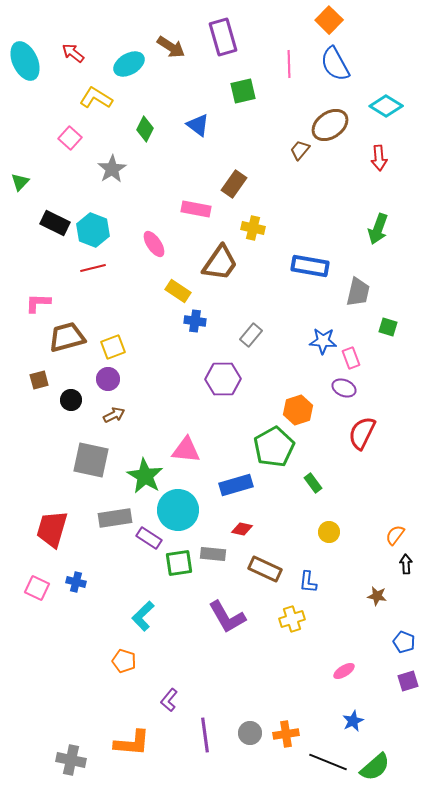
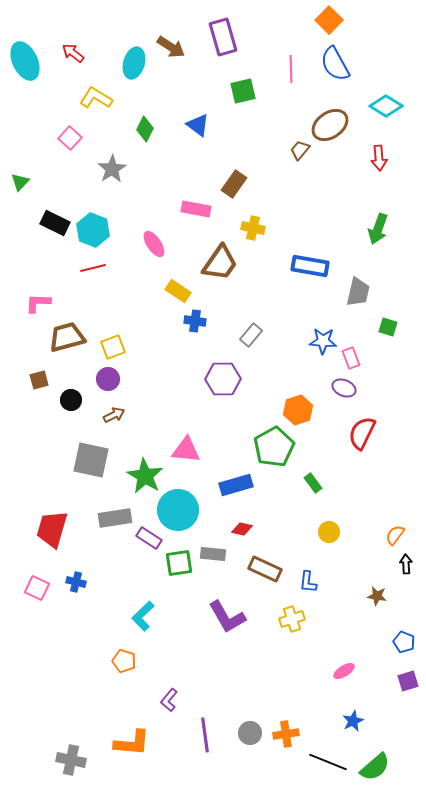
cyan ellipse at (129, 64): moved 5 px right, 1 px up; rotated 44 degrees counterclockwise
pink line at (289, 64): moved 2 px right, 5 px down
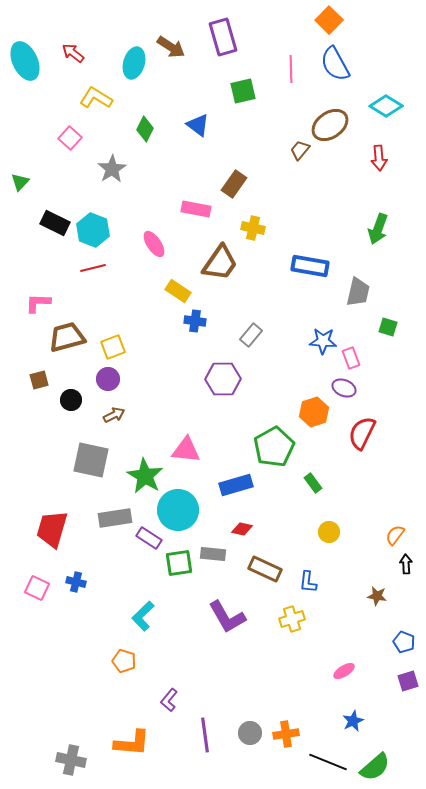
orange hexagon at (298, 410): moved 16 px right, 2 px down
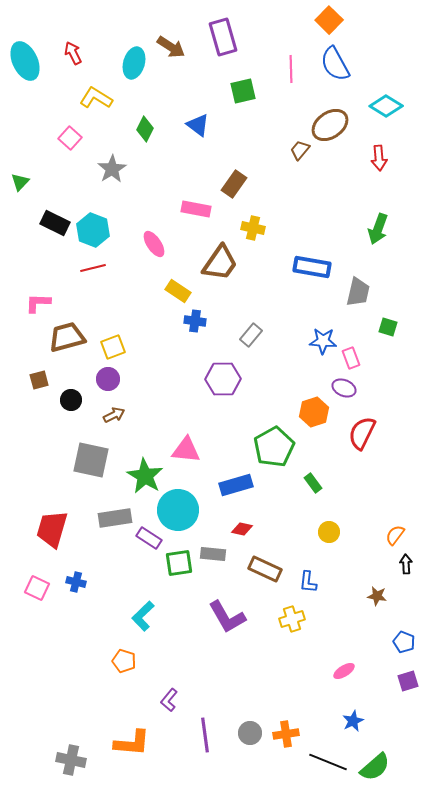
red arrow at (73, 53): rotated 25 degrees clockwise
blue rectangle at (310, 266): moved 2 px right, 1 px down
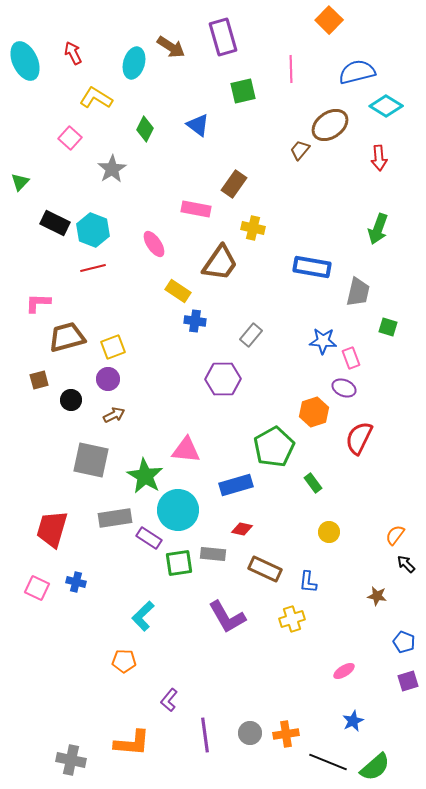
blue semicircle at (335, 64): moved 22 px right, 8 px down; rotated 105 degrees clockwise
red semicircle at (362, 433): moved 3 px left, 5 px down
black arrow at (406, 564): rotated 42 degrees counterclockwise
orange pentagon at (124, 661): rotated 15 degrees counterclockwise
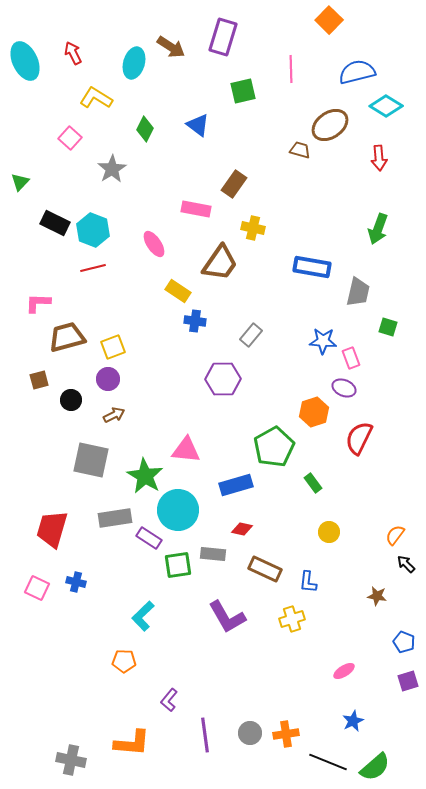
purple rectangle at (223, 37): rotated 33 degrees clockwise
brown trapezoid at (300, 150): rotated 65 degrees clockwise
green square at (179, 563): moved 1 px left, 2 px down
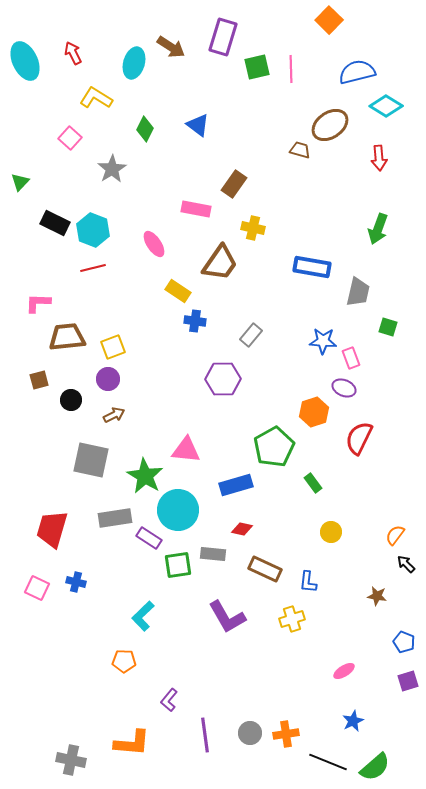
green square at (243, 91): moved 14 px right, 24 px up
brown trapezoid at (67, 337): rotated 9 degrees clockwise
yellow circle at (329, 532): moved 2 px right
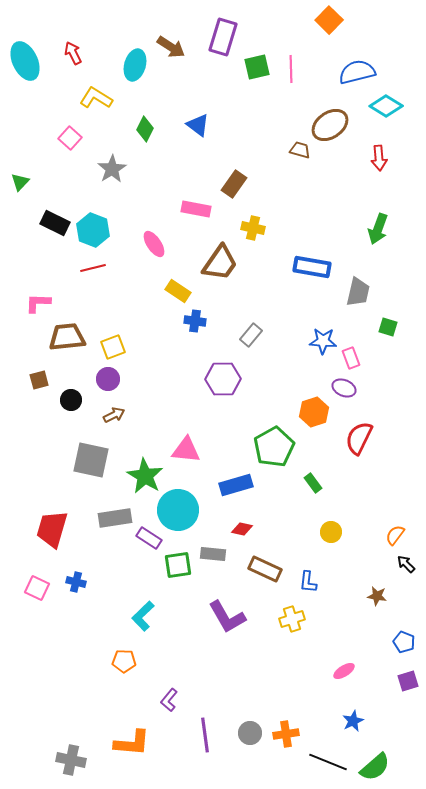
cyan ellipse at (134, 63): moved 1 px right, 2 px down
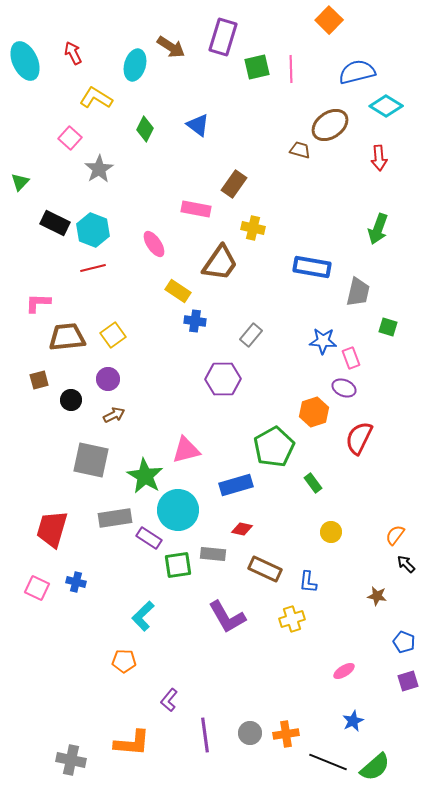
gray star at (112, 169): moved 13 px left
yellow square at (113, 347): moved 12 px up; rotated 15 degrees counterclockwise
pink triangle at (186, 450): rotated 20 degrees counterclockwise
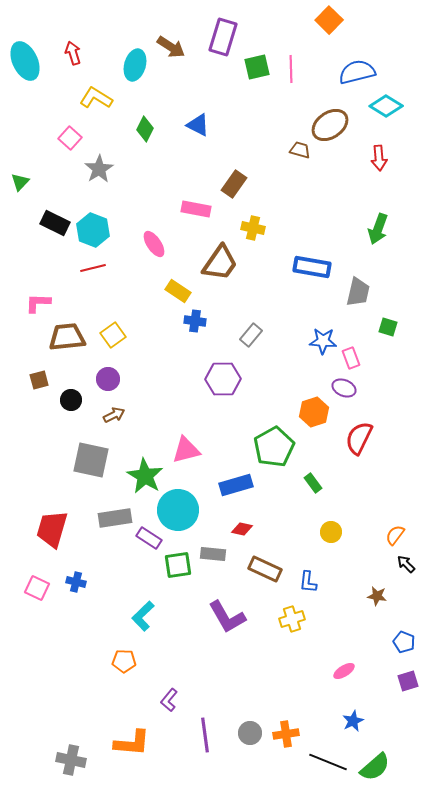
red arrow at (73, 53): rotated 10 degrees clockwise
blue triangle at (198, 125): rotated 10 degrees counterclockwise
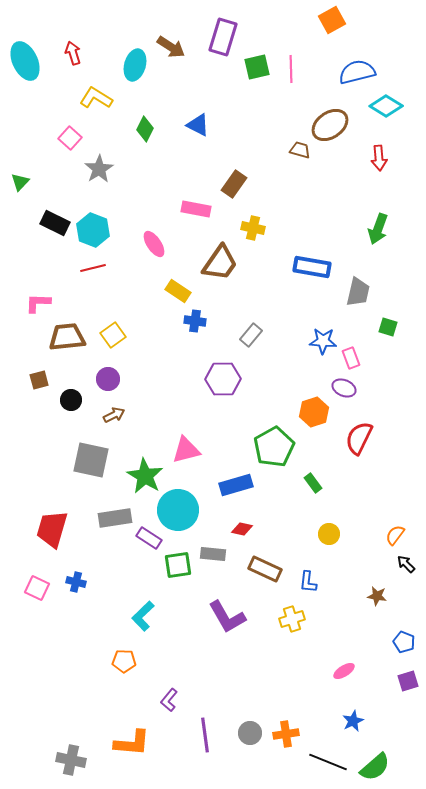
orange square at (329, 20): moved 3 px right; rotated 16 degrees clockwise
yellow circle at (331, 532): moved 2 px left, 2 px down
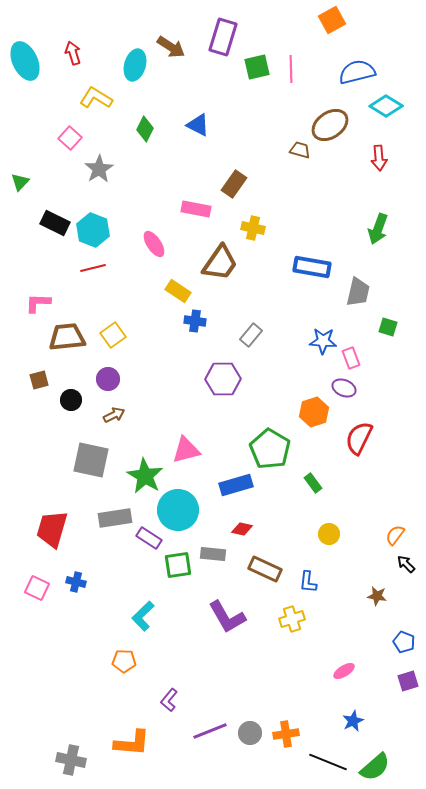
green pentagon at (274, 447): moved 4 px left, 2 px down; rotated 12 degrees counterclockwise
purple line at (205, 735): moved 5 px right, 4 px up; rotated 76 degrees clockwise
